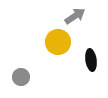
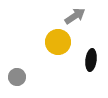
black ellipse: rotated 15 degrees clockwise
gray circle: moved 4 px left
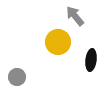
gray arrow: rotated 95 degrees counterclockwise
